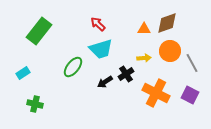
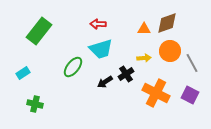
red arrow: rotated 42 degrees counterclockwise
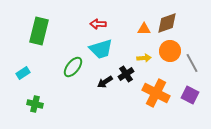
green rectangle: rotated 24 degrees counterclockwise
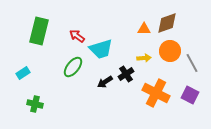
red arrow: moved 21 px left, 12 px down; rotated 35 degrees clockwise
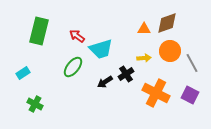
green cross: rotated 14 degrees clockwise
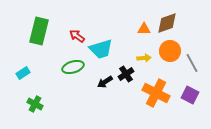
green ellipse: rotated 35 degrees clockwise
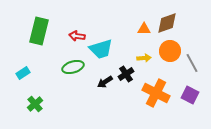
red arrow: rotated 28 degrees counterclockwise
green cross: rotated 21 degrees clockwise
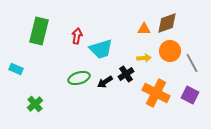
red arrow: rotated 91 degrees clockwise
green ellipse: moved 6 px right, 11 px down
cyan rectangle: moved 7 px left, 4 px up; rotated 56 degrees clockwise
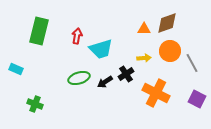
purple square: moved 7 px right, 4 px down
green cross: rotated 28 degrees counterclockwise
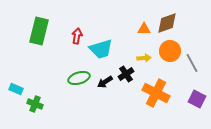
cyan rectangle: moved 20 px down
